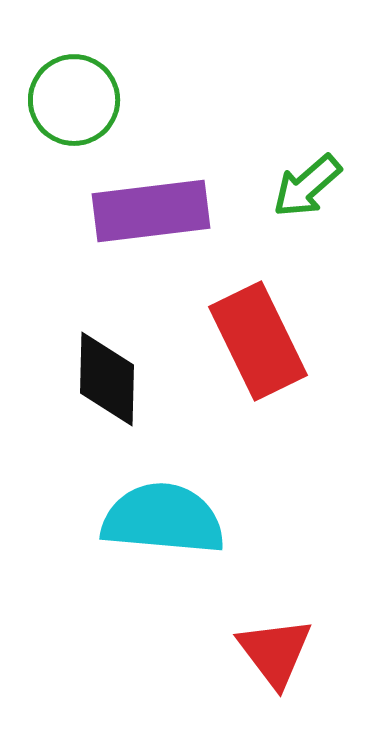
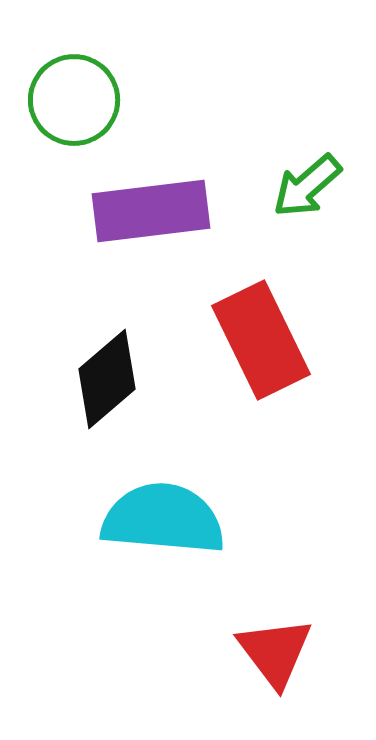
red rectangle: moved 3 px right, 1 px up
black diamond: rotated 48 degrees clockwise
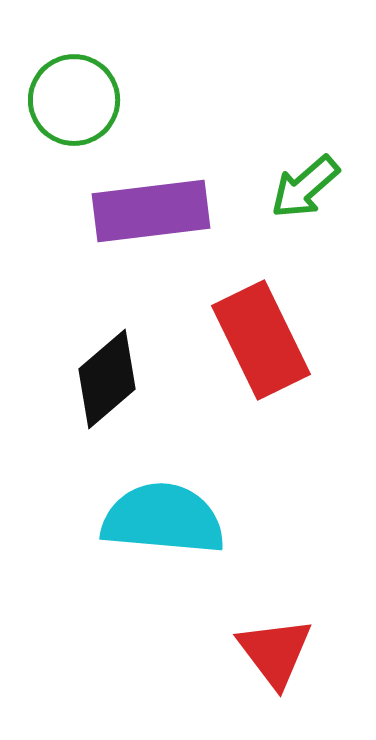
green arrow: moved 2 px left, 1 px down
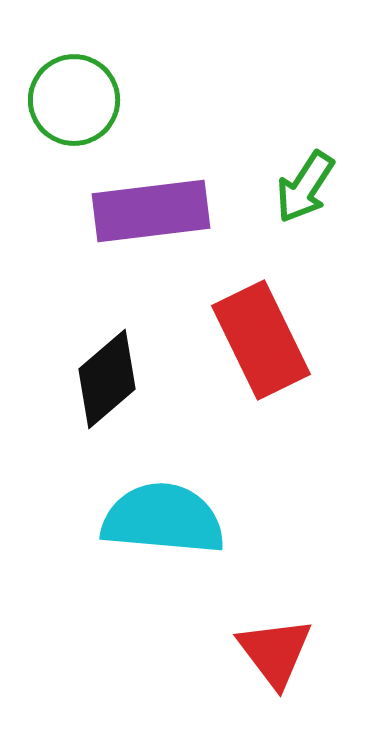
green arrow: rotated 16 degrees counterclockwise
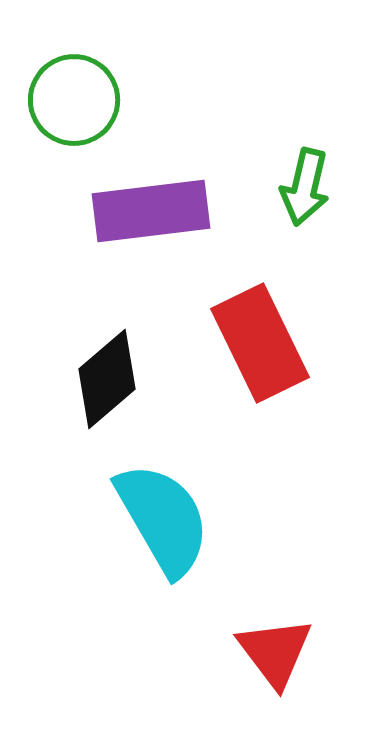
green arrow: rotated 20 degrees counterclockwise
red rectangle: moved 1 px left, 3 px down
cyan semicircle: rotated 55 degrees clockwise
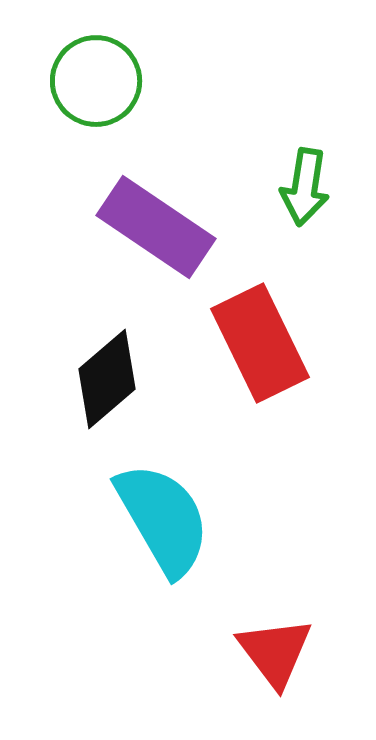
green circle: moved 22 px right, 19 px up
green arrow: rotated 4 degrees counterclockwise
purple rectangle: moved 5 px right, 16 px down; rotated 41 degrees clockwise
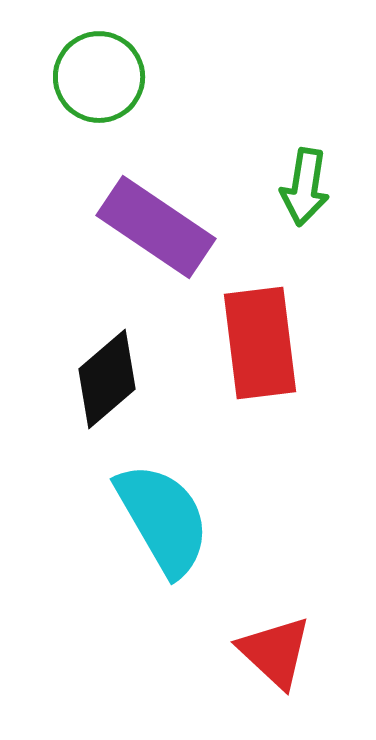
green circle: moved 3 px right, 4 px up
red rectangle: rotated 19 degrees clockwise
red triangle: rotated 10 degrees counterclockwise
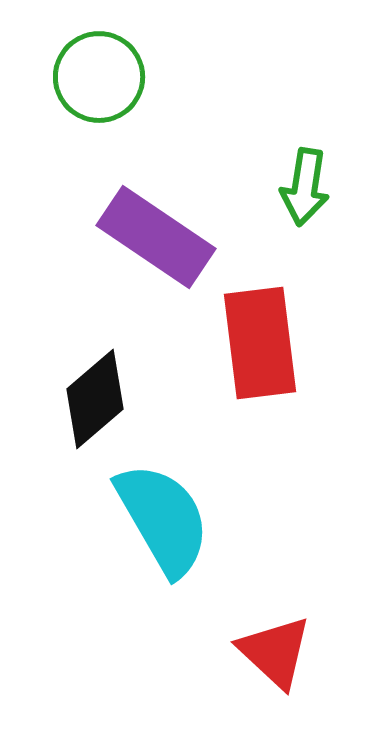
purple rectangle: moved 10 px down
black diamond: moved 12 px left, 20 px down
